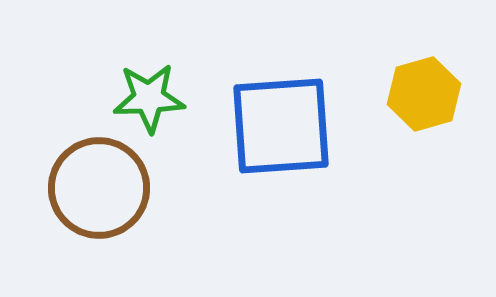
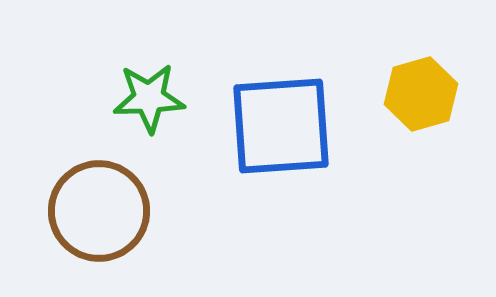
yellow hexagon: moved 3 px left
brown circle: moved 23 px down
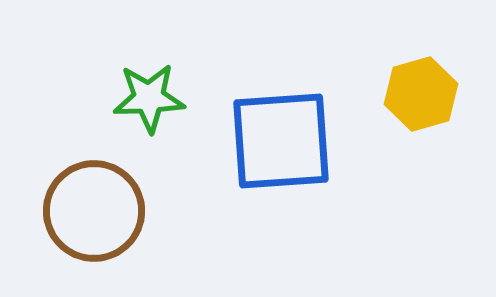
blue square: moved 15 px down
brown circle: moved 5 px left
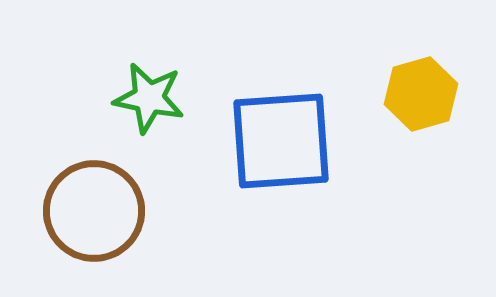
green star: rotated 14 degrees clockwise
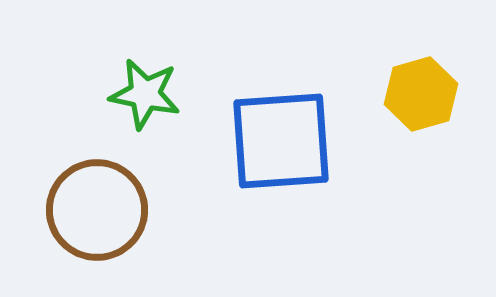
green star: moved 4 px left, 4 px up
brown circle: moved 3 px right, 1 px up
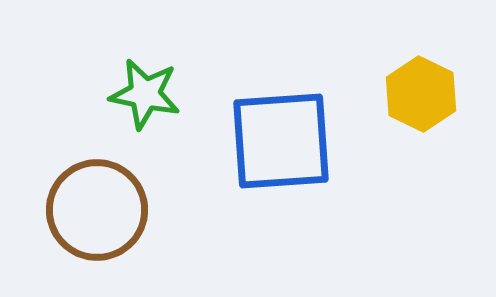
yellow hexagon: rotated 18 degrees counterclockwise
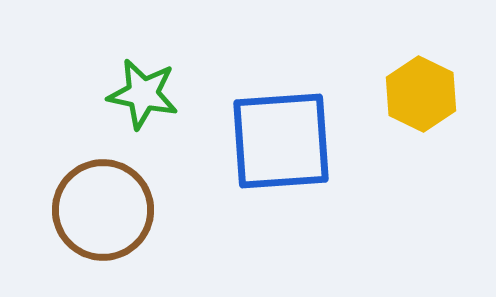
green star: moved 2 px left
brown circle: moved 6 px right
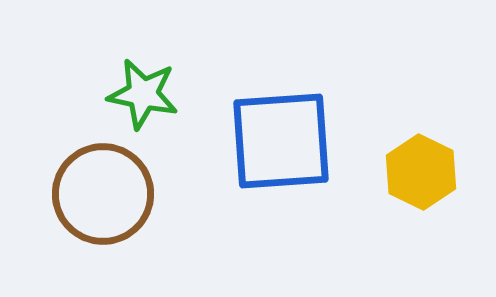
yellow hexagon: moved 78 px down
brown circle: moved 16 px up
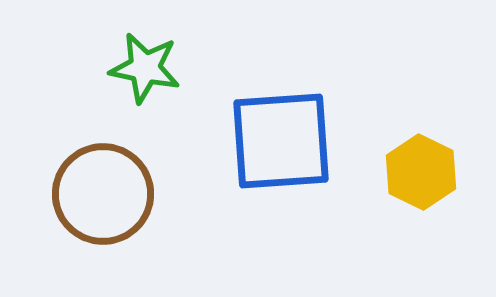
green star: moved 2 px right, 26 px up
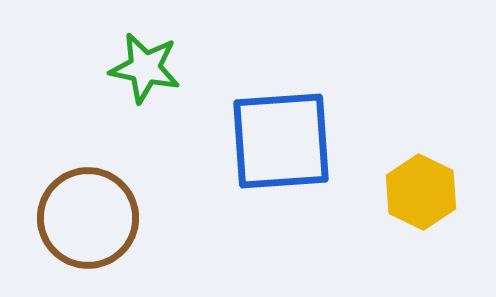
yellow hexagon: moved 20 px down
brown circle: moved 15 px left, 24 px down
